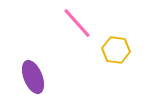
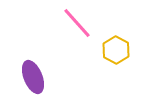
yellow hexagon: rotated 20 degrees clockwise
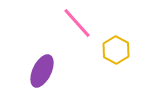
purple ellipse: moved 9 px right, 6 px up; rotated 48 degrees clockwise
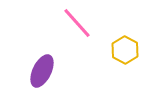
yellow hexagon: moved 9 px right
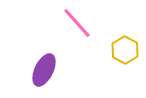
purple ellipse: moved 2 px right, 1 px up
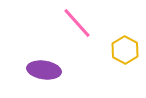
purple ellipse: rotated 72 degrees clockwise
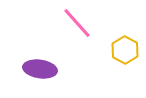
purple ellipse: moved 4 px left, 1 px up
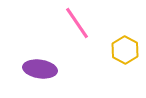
pink line: rotated 8 degrees clockwise
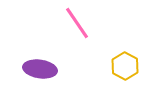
yellow hexagon: moved 16 px down
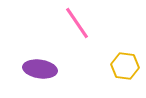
yellow hexagon: rotated 20 degrees counterclockwise
